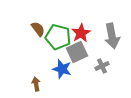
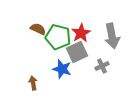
brown semicircle: rotated 28 degrees counterclockwise
brown arrow: moved 3 px left, 1 px up
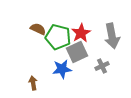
blue star: rotated 24 degrees counterclockwise
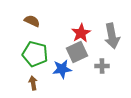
brown semicircle: moved 6 px left, 8 px up
green pentagon: moved 23 px left, 17 px down
gray cross: rotated 24 degrees clockwise
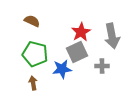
red star: moved 1 px up
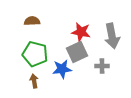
brown semicircle: rotated 28 degrees counterclockwise
red star: rotated 30 degrees counterclockwise
brown arrow: moved 1 px right, 2 px up
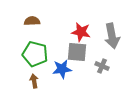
gray square: rotated 30 degrees clockwise
gray cross: rotated 24 degrees clockwise
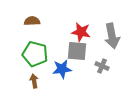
gray square: moved 1 px up
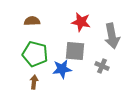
red star: moved 10 px up
gray square: moved 2 px left
brown arrow: moved 1 px down; rotated 16 degrees clockwise
